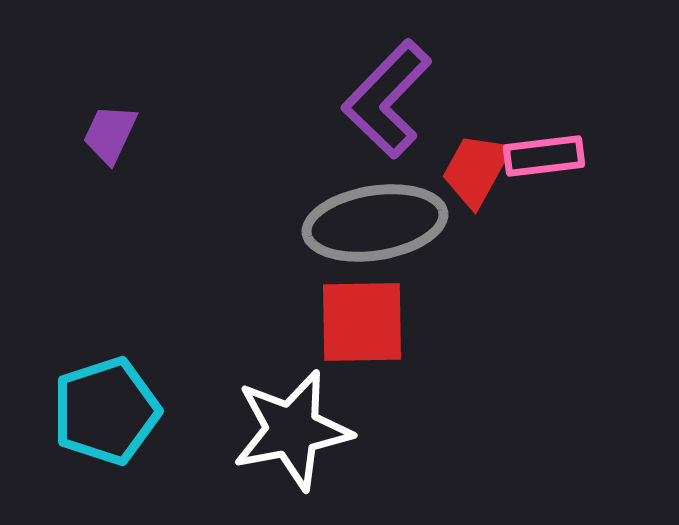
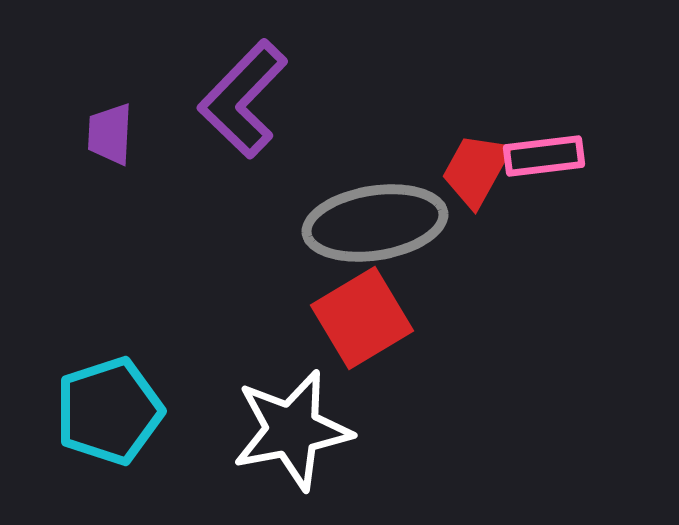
purple L-shape: moved 144 px left
purple trapezoid: rotated 22 degrees counterclockwise
red square: moved 4 px up; rotated 30 degrees counterclockwise
cyan pentagon: moved 3 px right
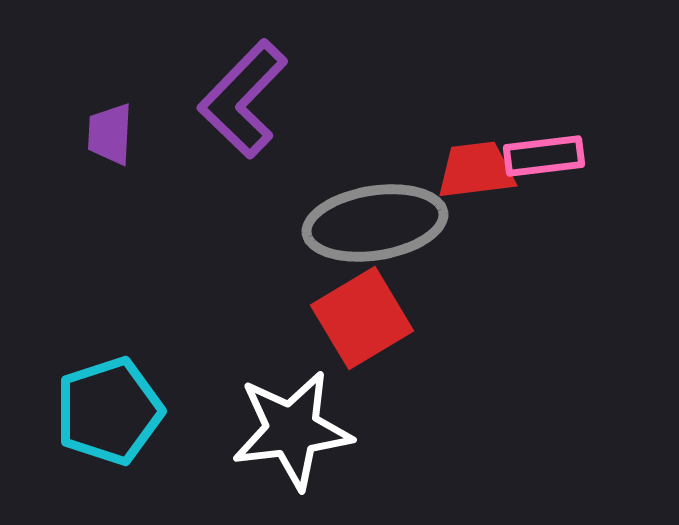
red trapezoid: rotated 54 degrees clockwise
white star: rotated 4 degrees clockwise
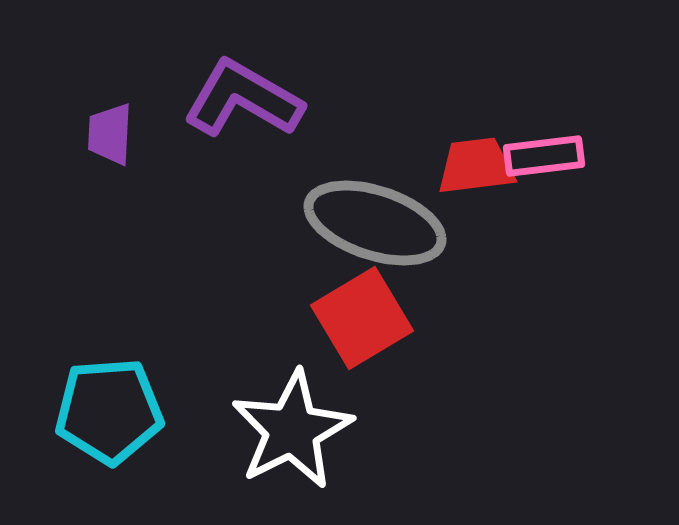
purple L-shape: rotated 76 degrees clockwise
red trapezoid: moved 4 px up
gray ellipse: rotated 27 degrees clockwise
cyan pentagon: rotated 14 degrees clockwise
white star: rotated 20 degrees counterclockwise
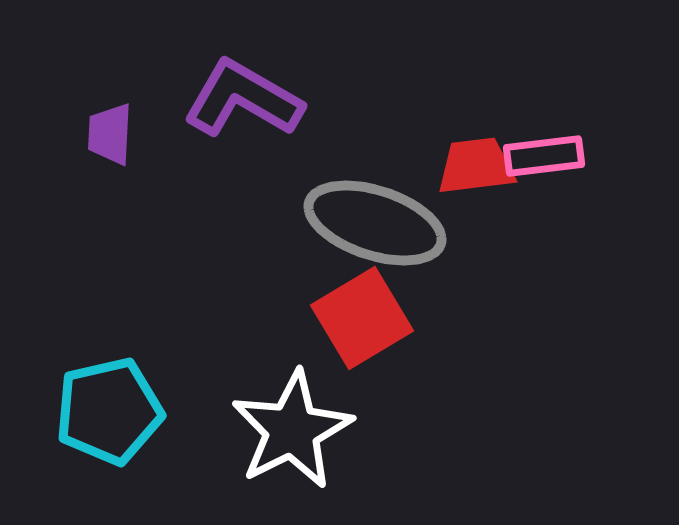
cyan pentagon: rotated 9 degrees counterclockwise
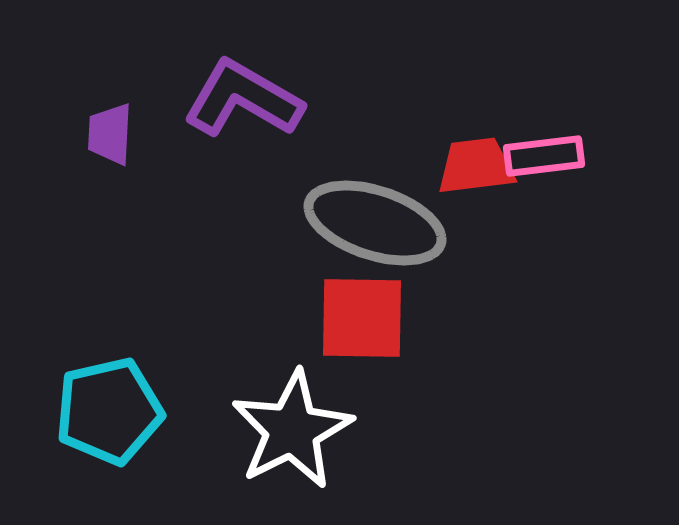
red square: rotated 32 degrees clockwise
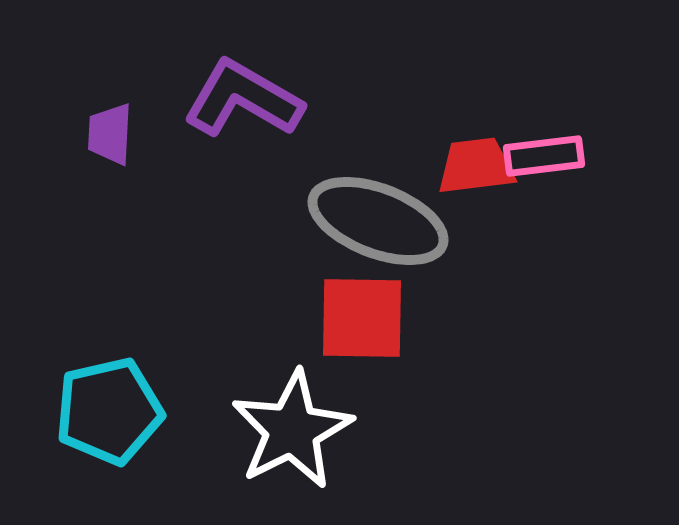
gray ellipse: moved 3 px right, 2 px up; rotated 3 degrees clockwise
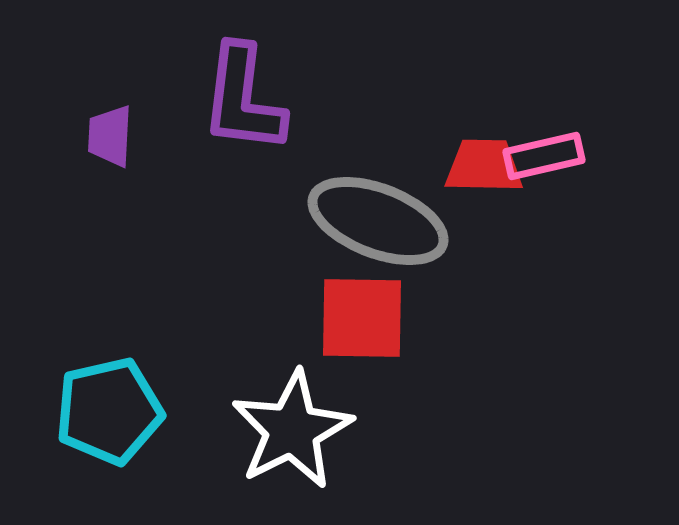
purple L-shape: rotated 113 degrees counterclockwise
purple trapezoid: moved 2 px down
pink rectangle: rotated 6 degrees counterclockwise
red trapezoid: moved 8 px right; rotated 8 degrees clockwise
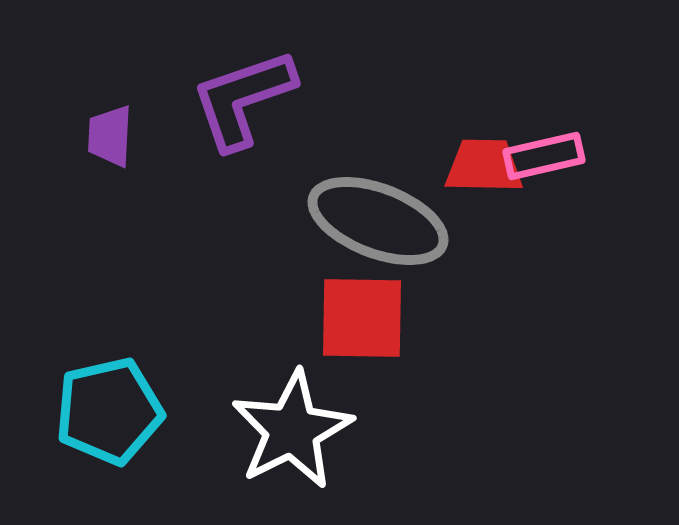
purple L-shape: rotated 64 degrees clockwise
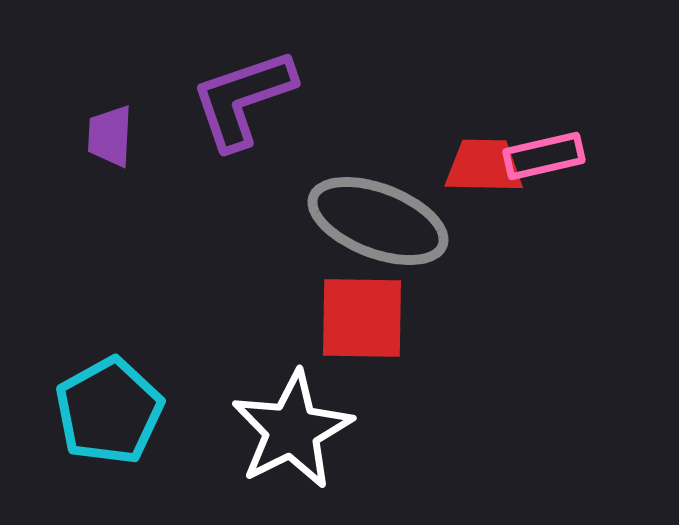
cyan pentagon: rotated 16 degrees counterclockwise
